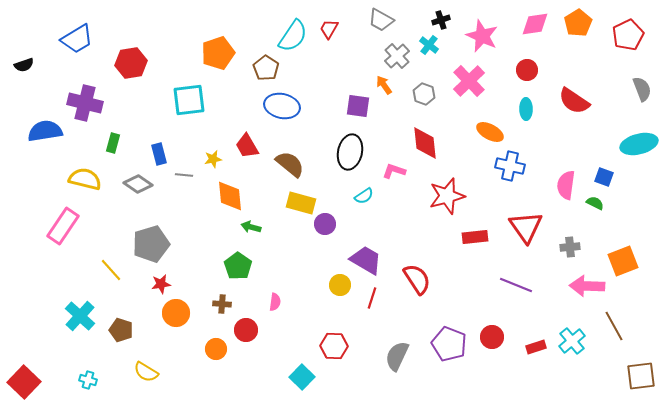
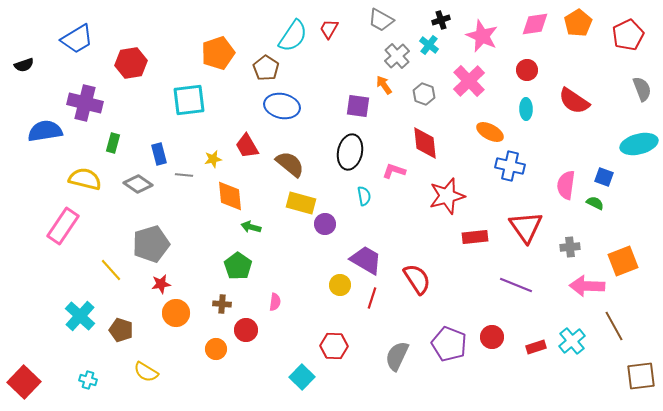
cyan semicircle at (364, 196): rotated 66 degrees counterclockwise
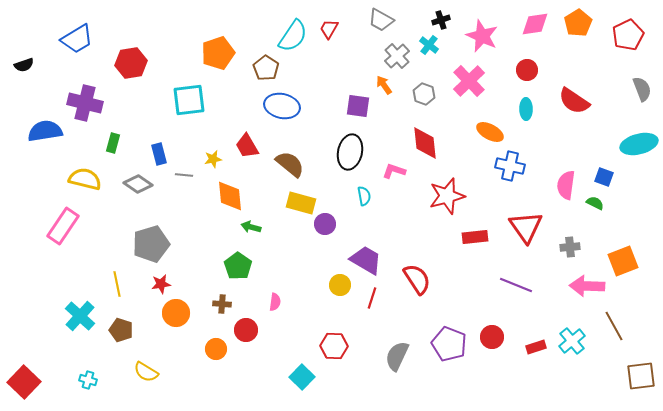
yellow line at (111, 270): moved 6 px right, 14 px down; rotated 30 degrees clockwise
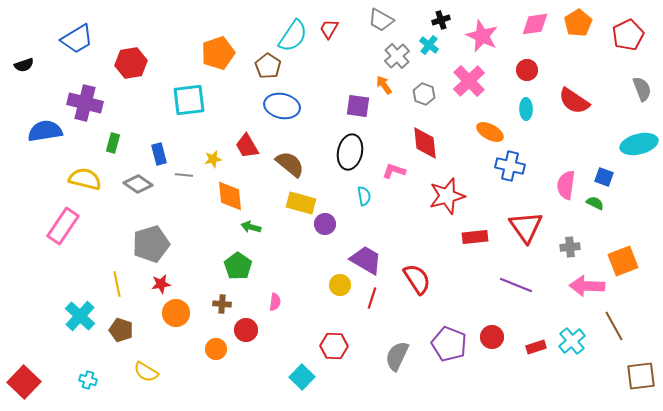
brown pentagon at (266, 68): moved 2 px right, 2 px up
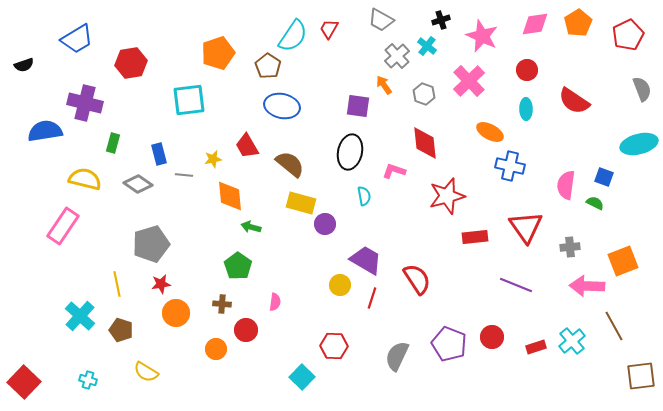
cyan cross at (429, 45): moved 2 px left, 1 px down
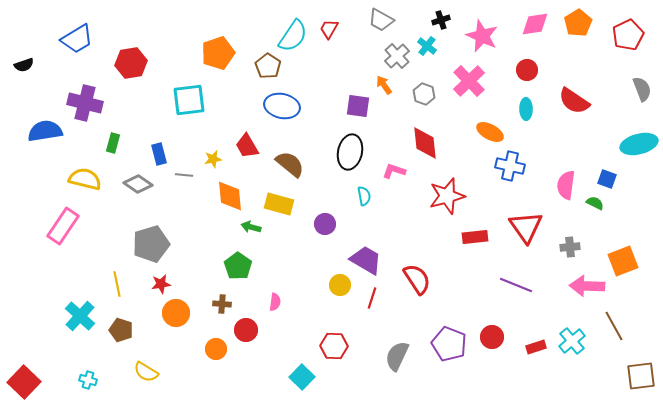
blue square at (604, 177): moved 3 px right, 2 px down
yellow rectangle at (301, 203): moved 22 px left, 1 px down
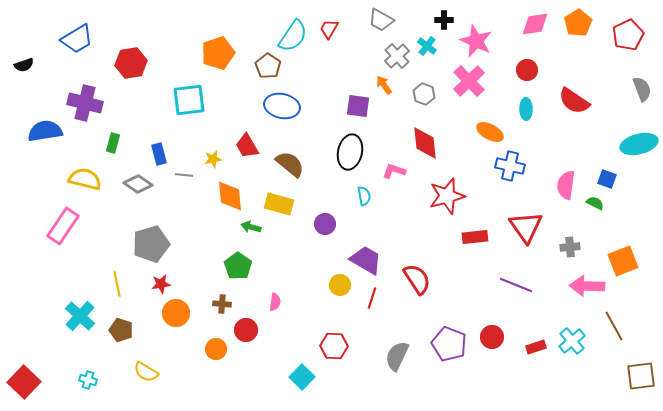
black cross at (441, 20): moved 3 px right; rotated 18 degrees clockwise
pink star at (482, 36): moved 6 px left, 5 px down
